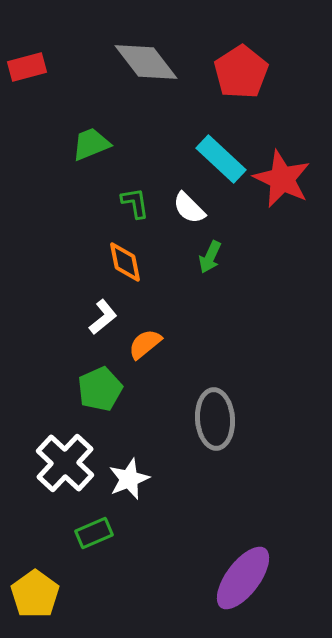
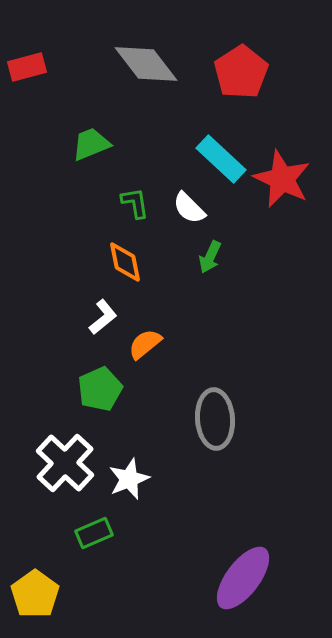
gray diamond: moved 2 px down
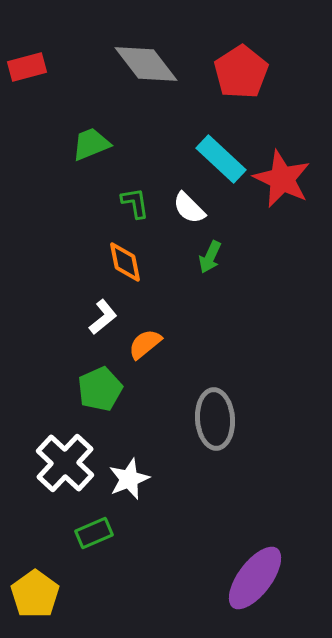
purple ellipse: moved 12 px right
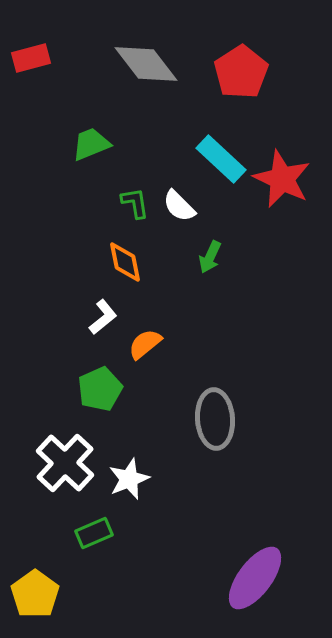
red rectangle: moved 4 px right, 9 px up
white semicircle: moved 10 px left, 2 px up
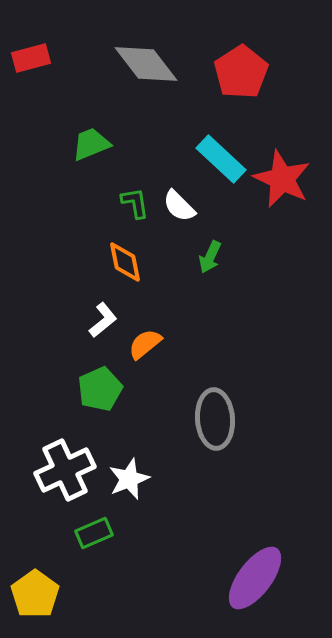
white L-shape: moved 3 px down
white cross: moved 7 px down; rotated 22 degrees clockwise
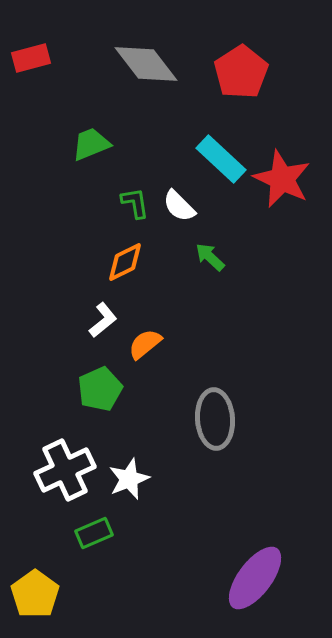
green arrow: rotated 108 degrees clockwise
orange diamond: rotated 75 degrees clockwise
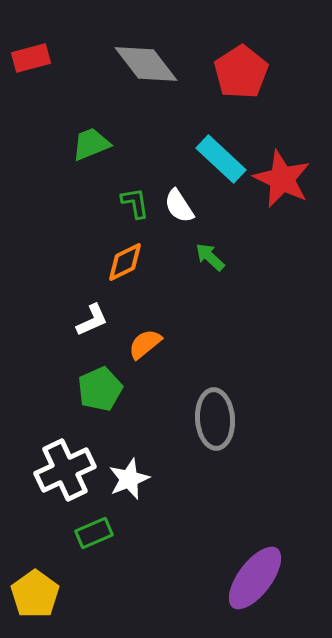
white semicircle: rotated 12 degrees clockwise
white L-shape: moved 11 px left; rotated 15 degrees clockwise
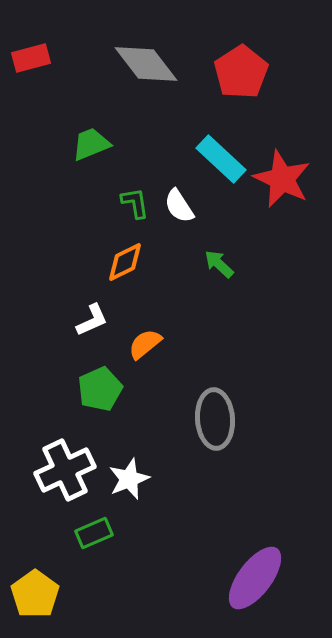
green arrow: moved 9 px right, 7 px down
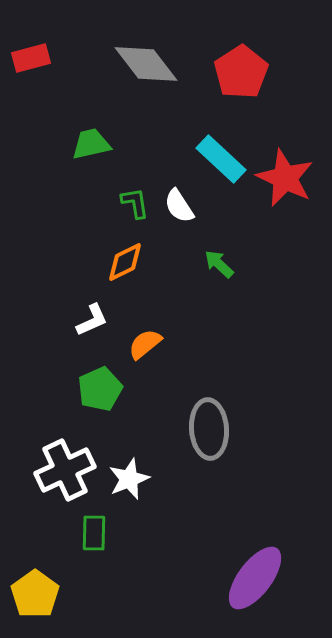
green trapezoid: rotated 9 degrees clockwise
red star: moved 3 px right, 1 px up
gray ellipse: moved 6 px left, 10 px down
green rectangle: rotated 66 degrees counterclockwise
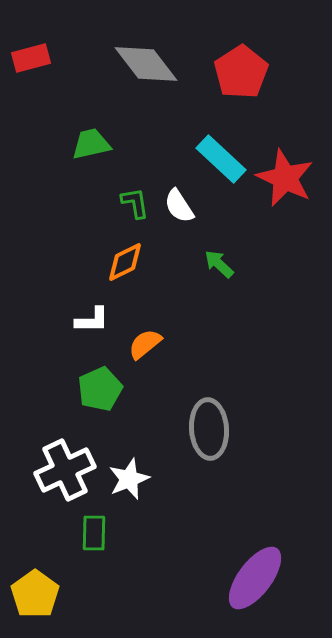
white L-shape: rotated 24 degrees clockwise
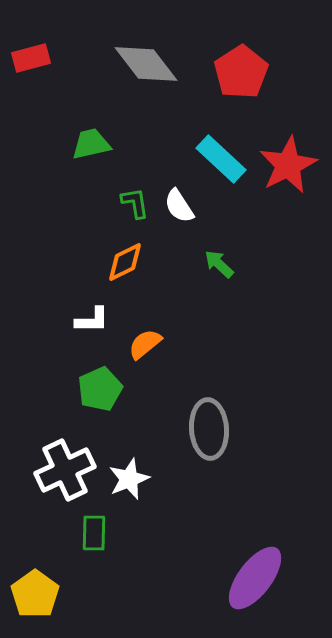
red star: moved 3 px right, 13 px up; rotated 20 degrees clockwise
